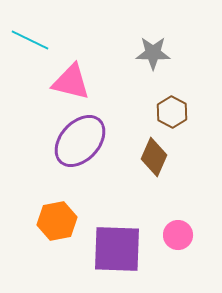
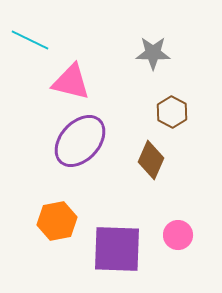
brown diamond: moved 3 px left, 3 px down
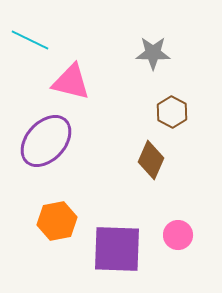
purple ellipse: moved 34 px left
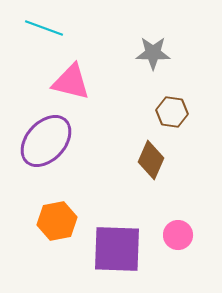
cyan line: moved 14 px right, 12 px up; rotated 6 degrees counterclockwise
brown hexagon: rotated 20 degrees counterclockwise
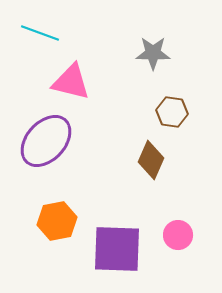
cyan line: moved 4 px left, 5 px down
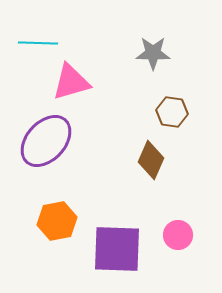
cyan line: moved 2 px left, 10 px down; rotated 18 degrees counterclockwise
pink triangle: rotated 30 degrees counterclockwise
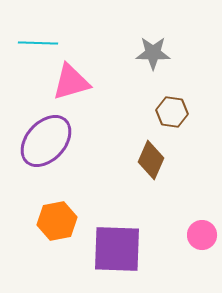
pink circle: moved 24 px right
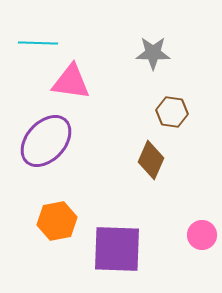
pink triangle: rotated 24 degrees clockwise
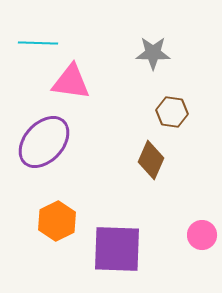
purple ellipse: moved 2 px left, 1 px down
orange hexagon: rotated 15 degrees counterclockwise
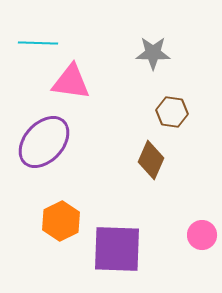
orange hexagon: moved 4 px right
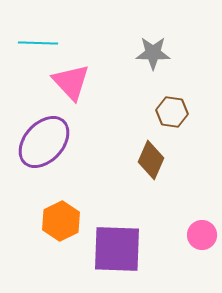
pink triangle: rotated 39 degrees clockwise
